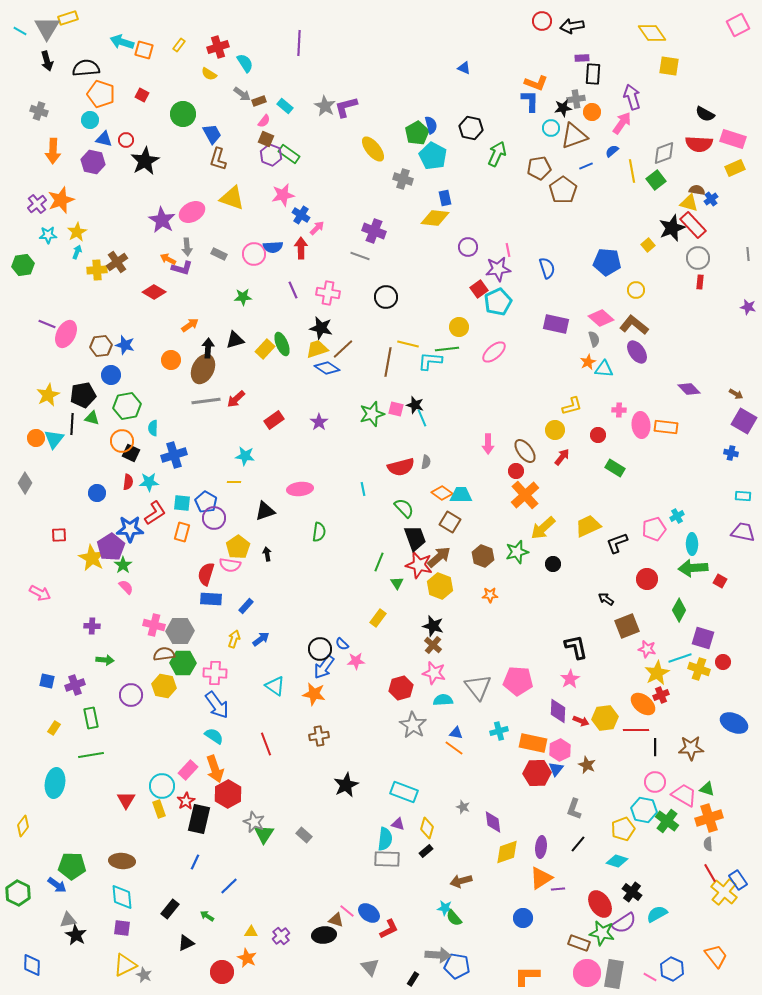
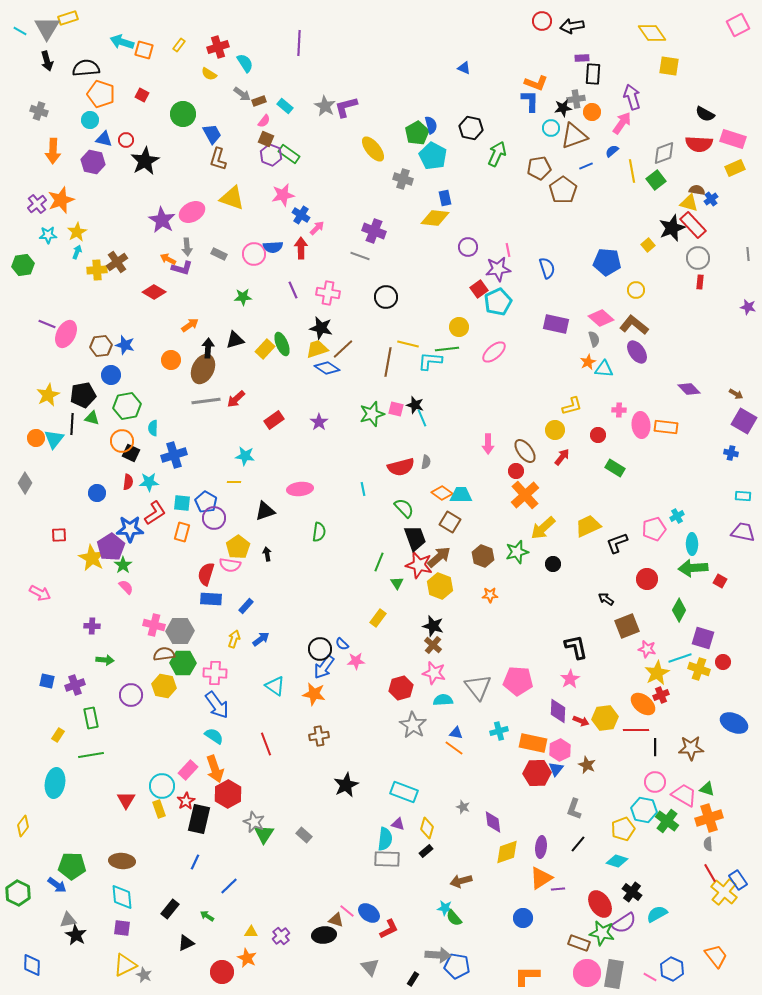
yellow rectangle at (54, 728): moved 4 px right, 7 px down
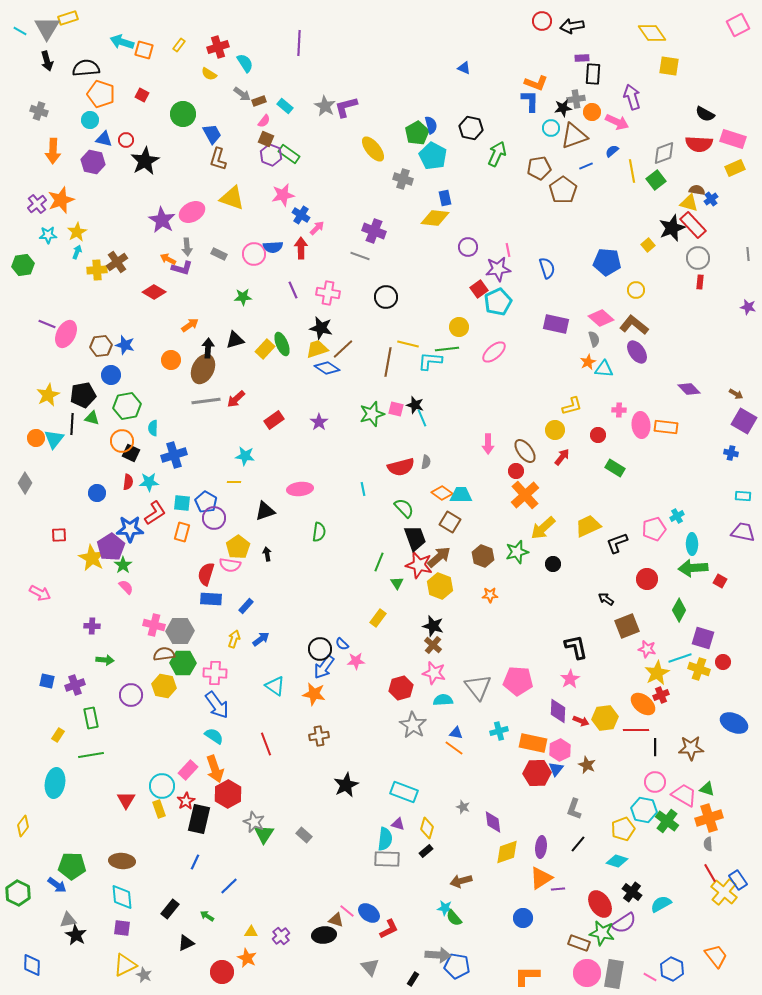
pink arrow at (622, 123): moved 5 px left, 1 px up; rotated 80 degrees clockwise
cyan semicircle at (657, 914): moved 4 px right, 10 px up
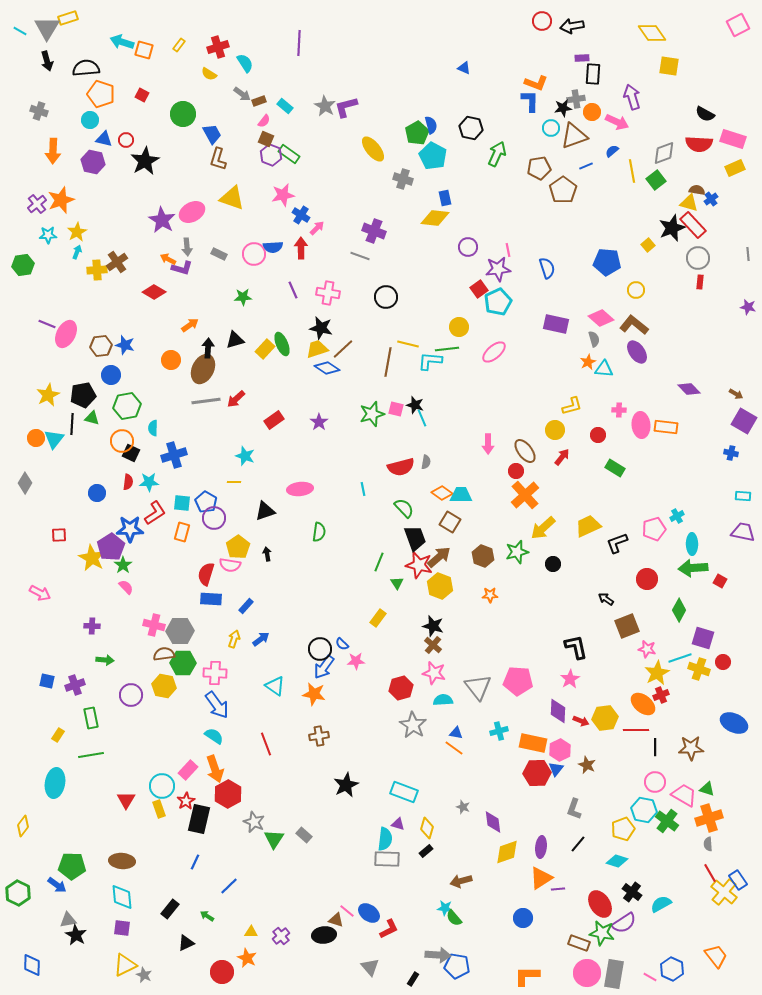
cyan star at (245, 456): rotated 12 degrees clockwise
green triangle at (264, 834): moved 10 px right, 5 px down
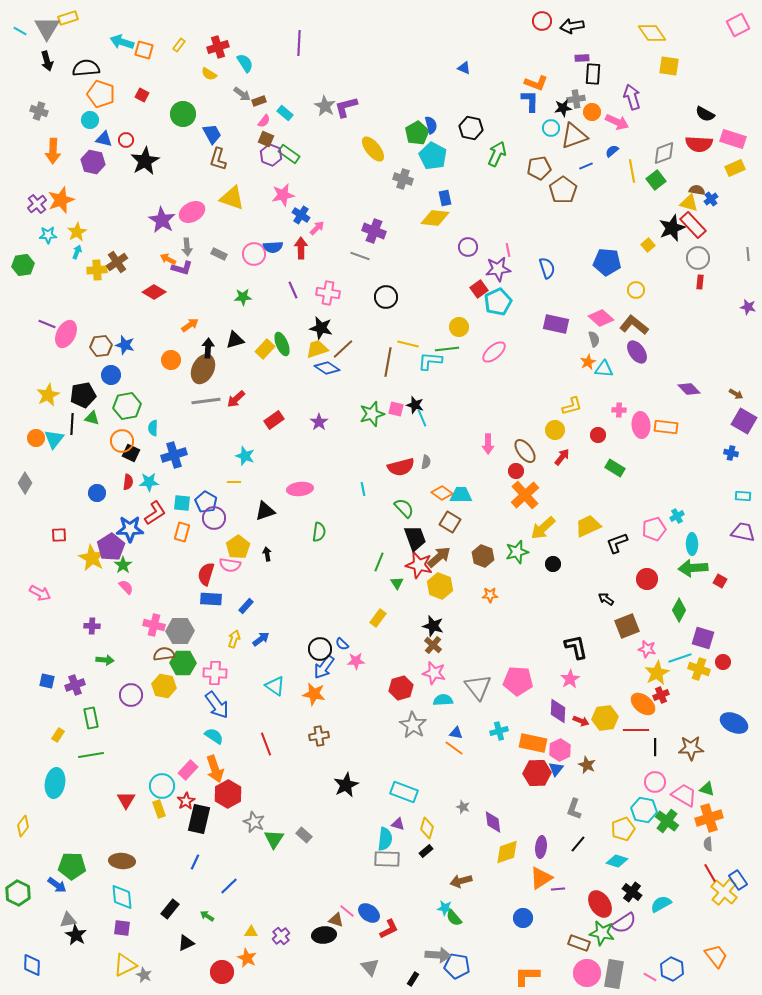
cyan rectangle at (285, 106): moved 7 px down
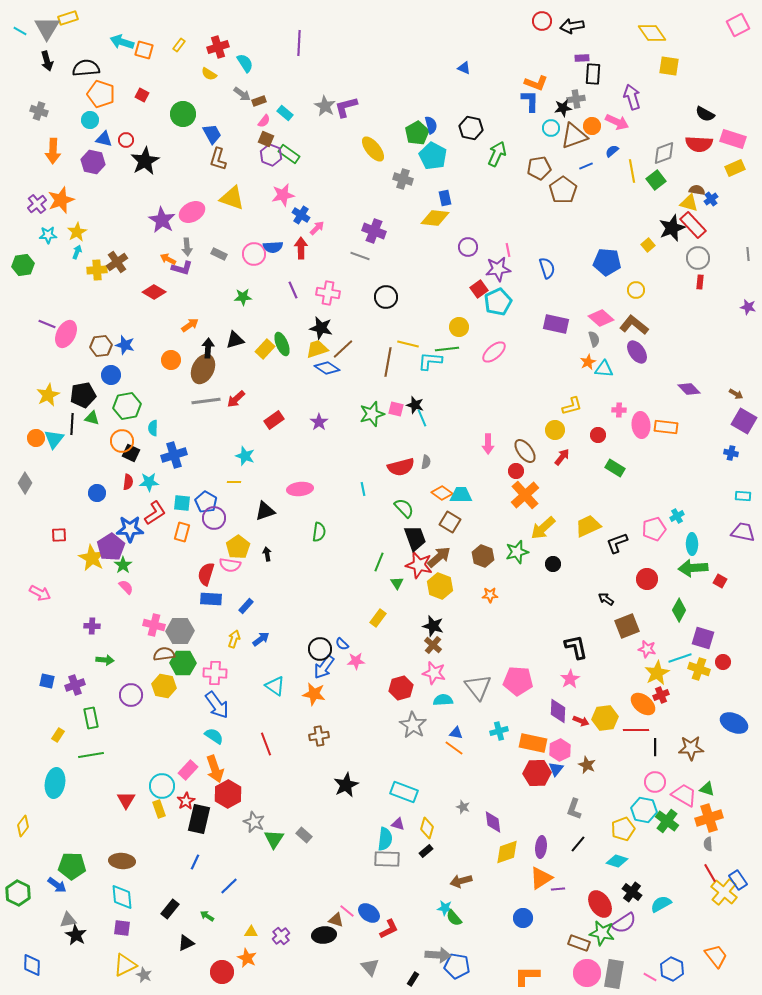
orange circle at (592, 112): moved 14 px down
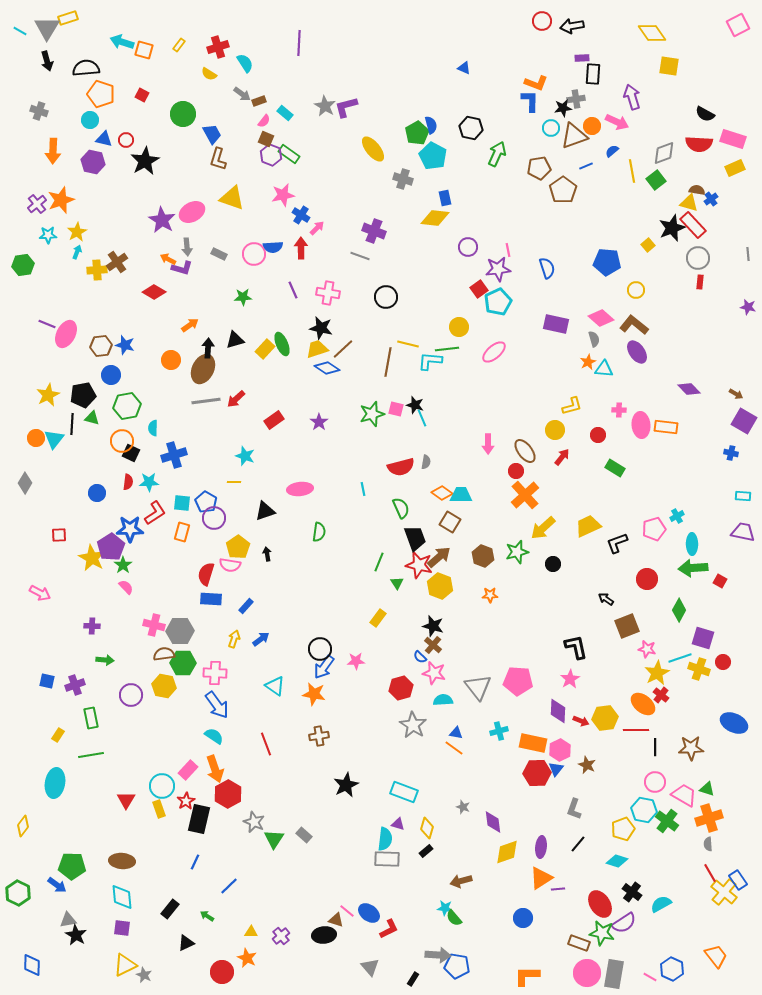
green semicircle at (404, 508): moved 3 px left; rotated 20 degrees clockwise
blue semicircle at (342, 644): moved 78 px right, 13 px down
red cross at (661, 695): rotated 28 degrees counterclockwise
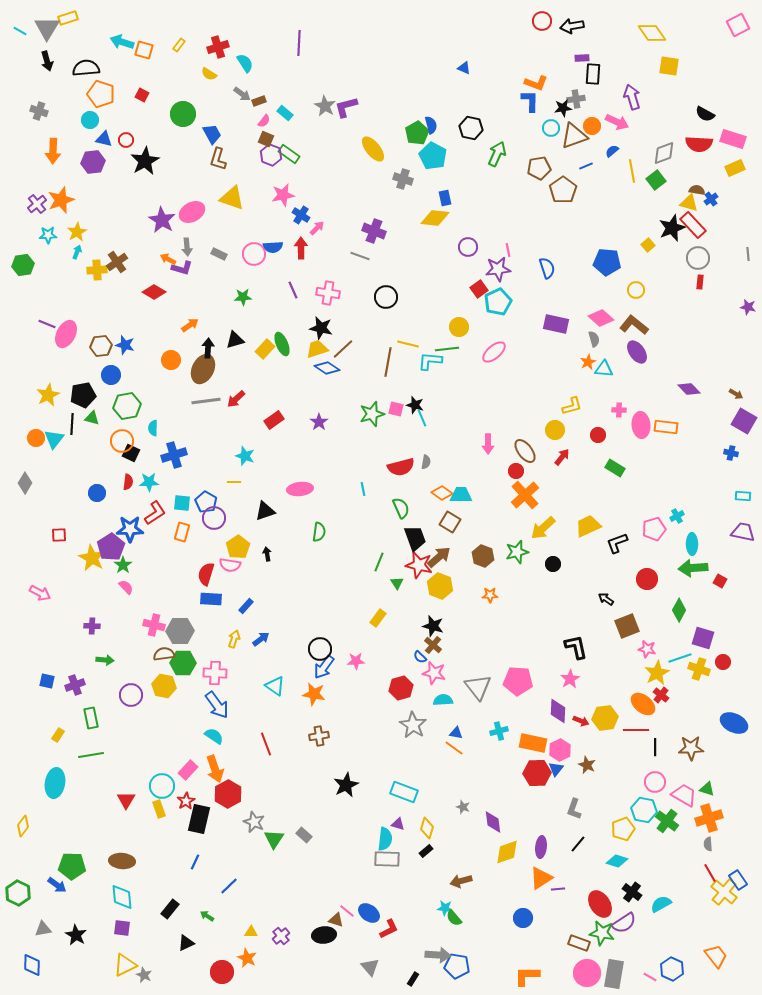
purple hexagon at (93, 162): rotated 20 degrees counterclockwise
gray triangle at (68, 920): moved 25 px left, 9 px down
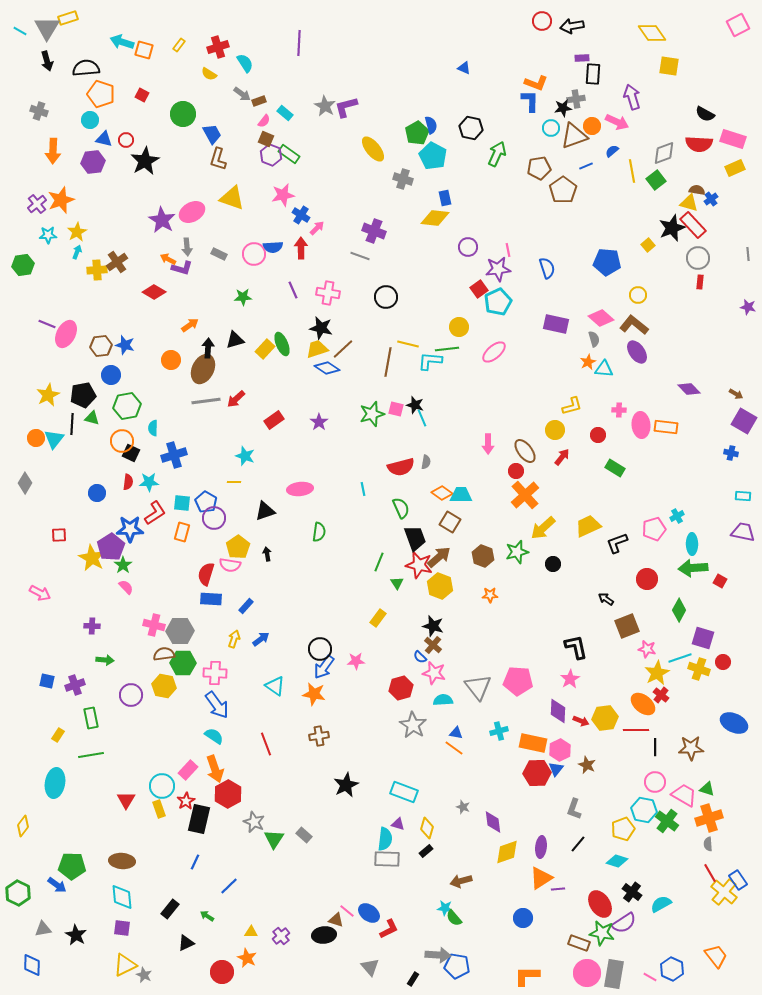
yellow circle at (636, 290): moved 2 px right, 5 px down
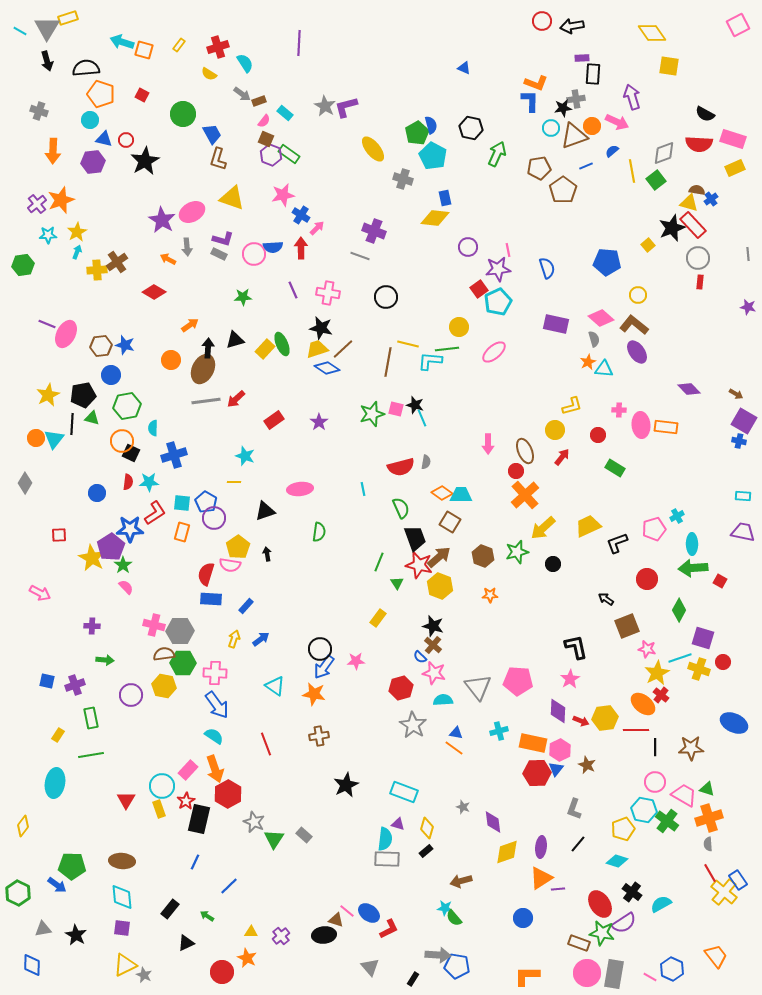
purple L-shape at (182, 268): moved 41 px right, 29 px up
brown ellipse at (525, 451): rotated 15 degrees clockwise
blue cross at (731, 453): moved 8 px right, 12 px up
